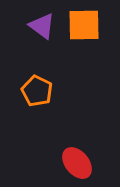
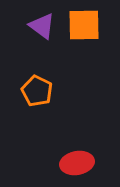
red ellipse: rotated 60 degrees counterclockwise
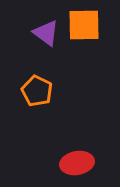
purple triangle: moved 4 px right, 7 px down
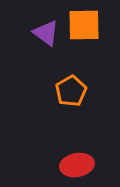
orange pentagon: moved 34 px right; rotated 16 degrees clockwise
red ellipse: moved 2 px down
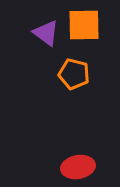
orange pentagon: moved 3 px right, 17 px up; rotated 28 degrees counterclockwise
red ellipse: moved 1 px right, 2 px down
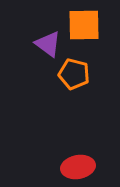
purple triangle: moved 2 px right, 11 px down
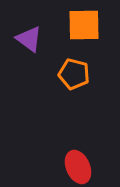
purple triangle: moved 19 px left, 5 px up
red ellipse: rotated 76 degrees clockwise
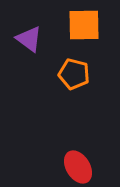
red ellipse: rotated 8 degrees counterclockwise
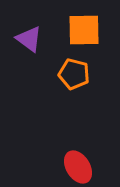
orange square: moved 5 px down
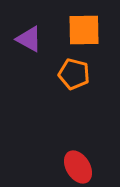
purple triangle: rotated 8 degrees counterclockwise
